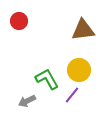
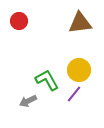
brown triangle: moved 3 px left, 7 px up
green L-shape: moved 1 px down
purple line: moved 2 px right, 1 px up
gray arrow: moved 1 px right
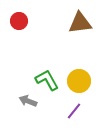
yellow circle: moved 11 px down
purple line: moved 17 px down
gray arrow: rotated 48 degrees clockwise
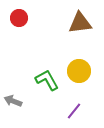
red circle: moved 3 px up
yellow circle: moved 10 px up
gray arrow: moved 15 px left
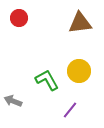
purple line: moved 4 px left, 1 px up
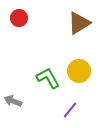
brown triangle: moved 1 px left; rotated 25 degrees counterclockwise
green L-shape: moved 1 px right, 2 px up
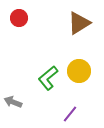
green L-shape: rotated 100 degrees counterclockwise
gray arrow: moved 1 px down
purple line: moved 4 px down
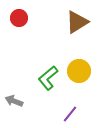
brown triangle: moved 2 px left, 1 px up
gray arrow: moved 1 px right, 1 px up
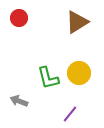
yellow circle: moved 2 px down
green L-shape: rotated 65 degrees counterclockwise
gray arrow: moved 5 px right
